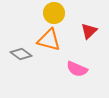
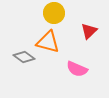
orange triangle: moved 1 px left, 2 px down
gray diamond: moved 3 px right, 3 px down
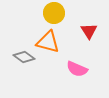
red triangle: rotated 18 degrees counterclockwise
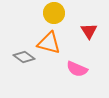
orange triangle: moved 1 px right, 1 px down
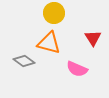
red triangle: moved 4 px right, 7 px down
gray diamond: moved 4 px down
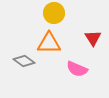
orange triangle: rotated 15 degrees counterclockwise
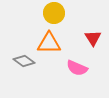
pink semicircle: moved 1 px up
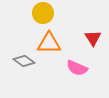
yellow circle: moved 11 px left
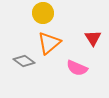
orange triangle: rotated 40 degrees counterclockwise
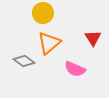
pink semicircle: moved 2 px left, 1 px down
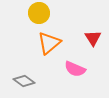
yellow circle: moved 4 px left
gray diamond: moved 20 px down
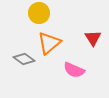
pink semicircle: moved 1 px left, 1 px down
gray diamond: moved 22 px up
